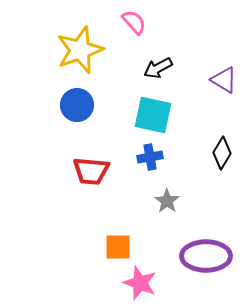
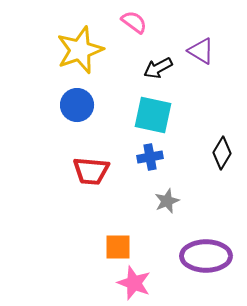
pink semicircle: rotated 12 degrees counterclockwise
purple triangle: moved 23 px left, 29 px up
gray star: rotated 15 degrees clockwise
pink star: moved 6 px left
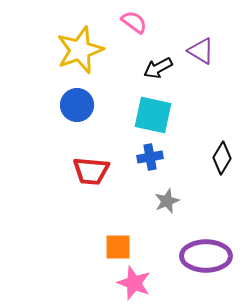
black diamond: moved 5 px down
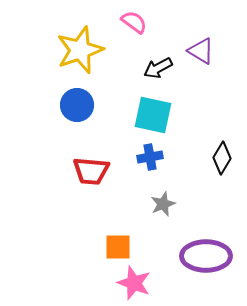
gray star: moved 4 px left, 3 px down
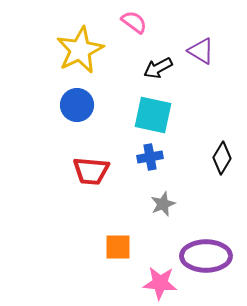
yellow star: rotated 6 degrees counterclockwise
pink star: moved 26 px right; rotated 16 degrees counterclockwise
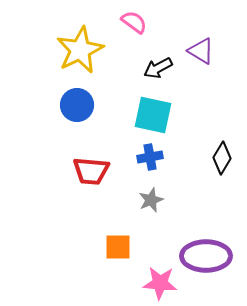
gray star: moved 12 px left, 4 px up
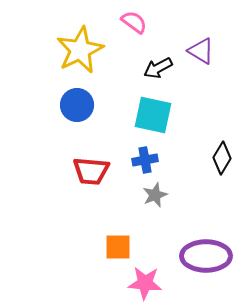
blue cross: moved 5 px left, 3 px down
gray star: moved 4 px right, 5 px up
pink star: moved 15 px left
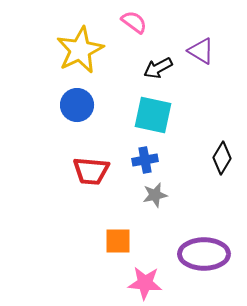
gray star: rotated 10 degrees clockwise
orange square: moved 6 px up
purple ellipse: moved 2 px left, 2 px up
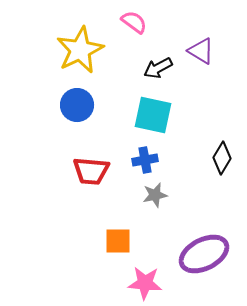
purple ellipse: rotated 27 degrees counterclockwise
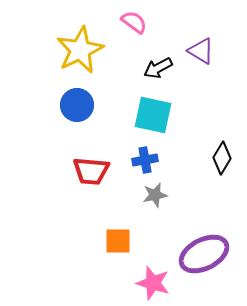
pink star: moved 8 px right; rotated 12 degrees clockwise
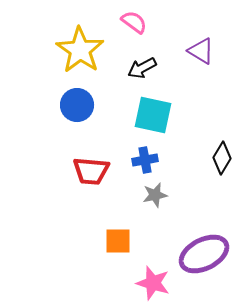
yellow star: rotated 12 degrees counterclockwise
black arrow: moved 16 px left
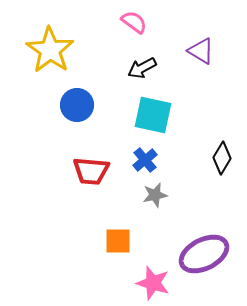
yellow star: moved 30 px left
blue cross: rotated 30 degrees counterclockwise
